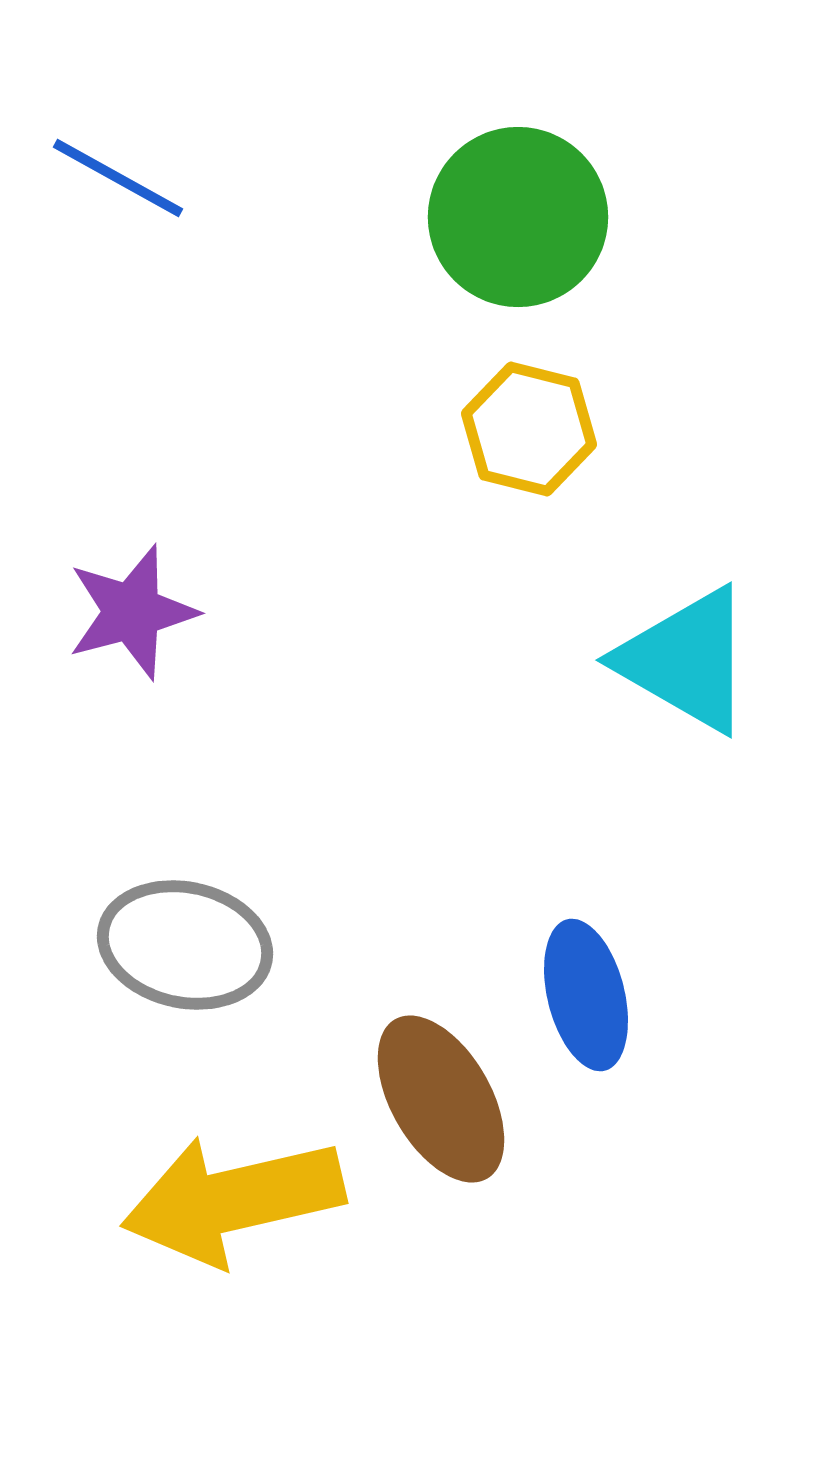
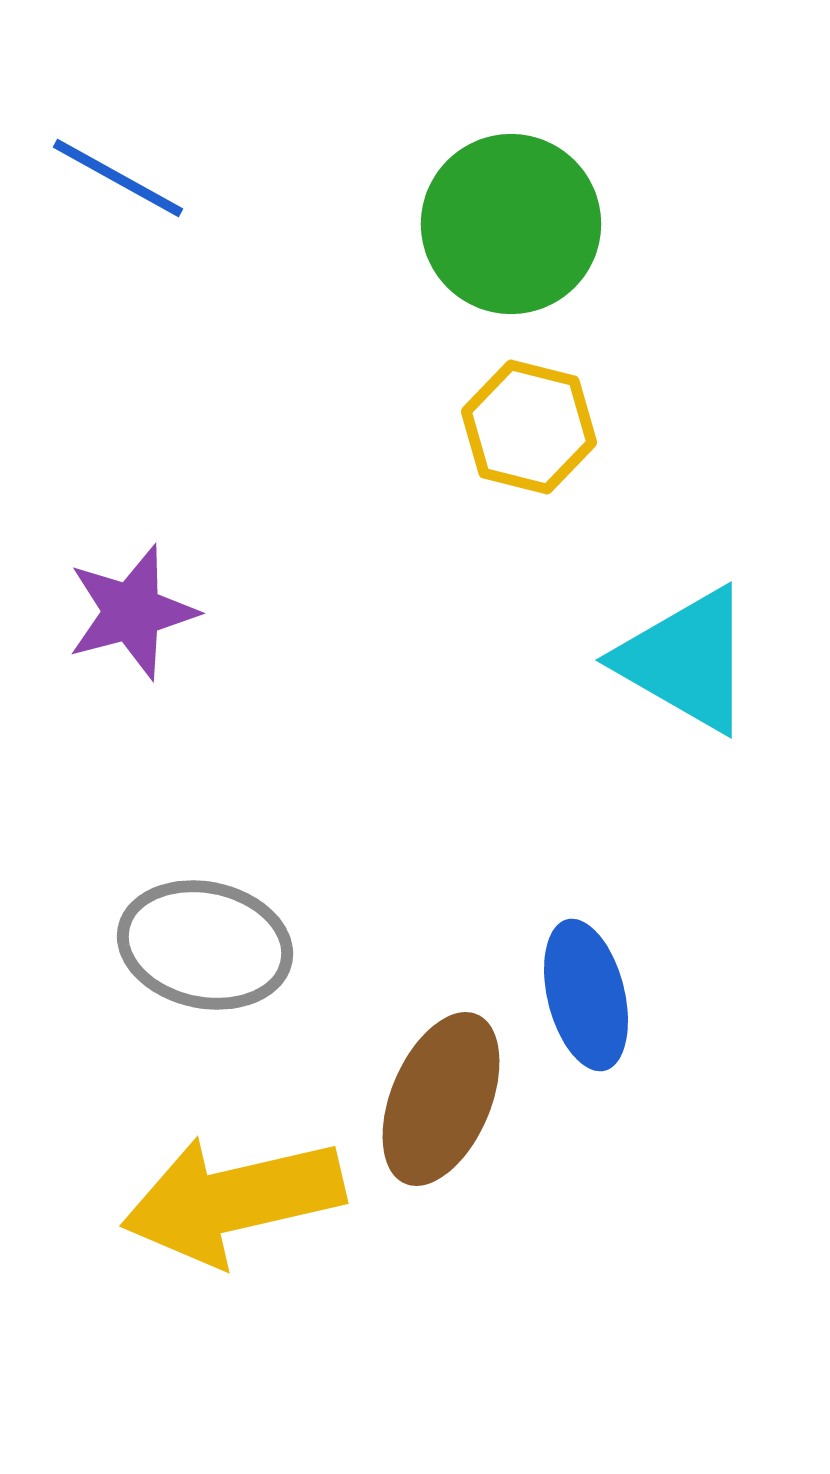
green circle: moved 7 px left, 7 px down
yellow hexagon: moved 2 px up
gray ellipse: moved 20 px right
brown ellipse: rotated 53 degrees clockwise
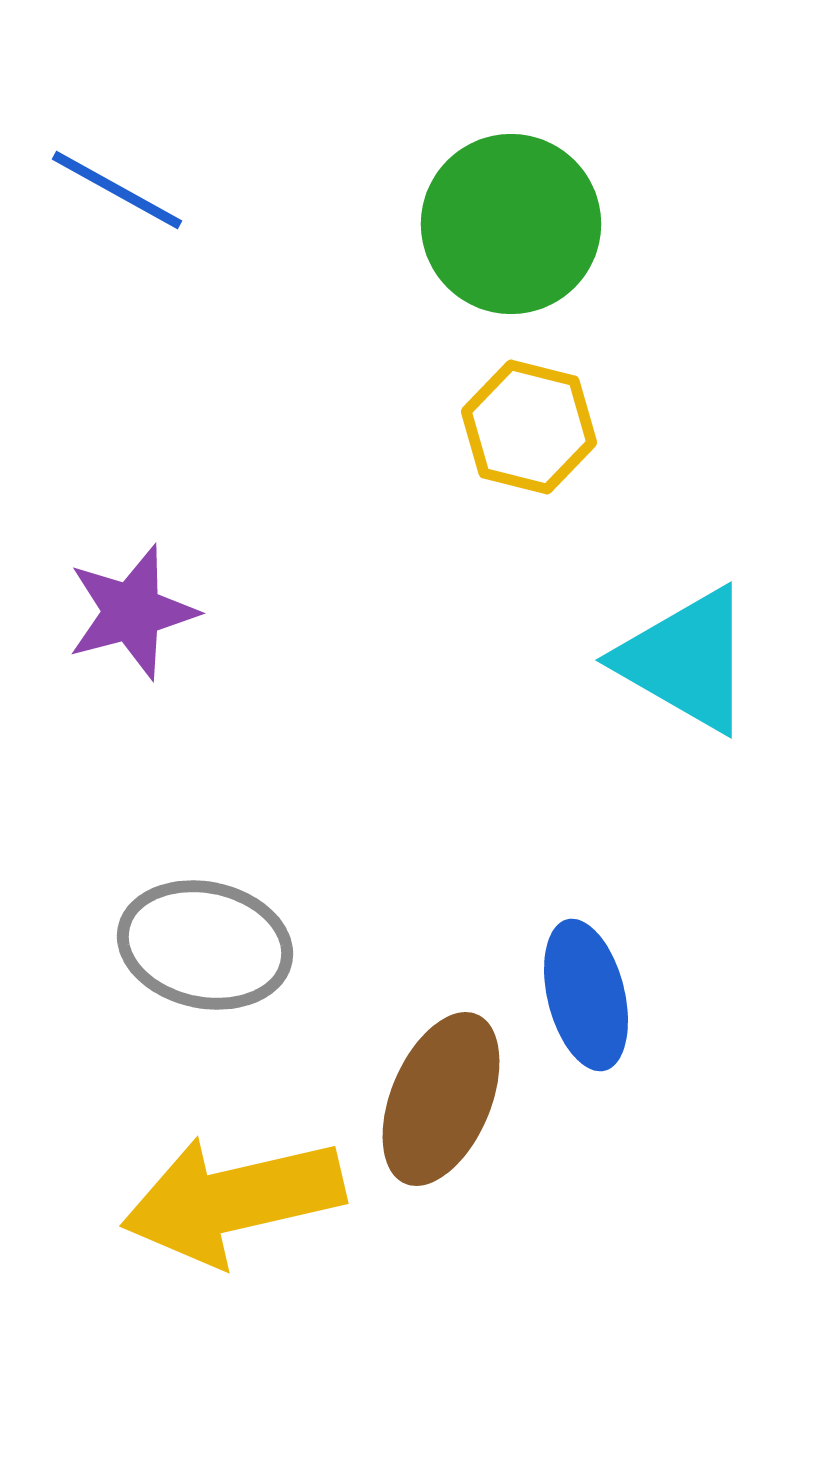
blue line: moved 1 px left, 12 px down
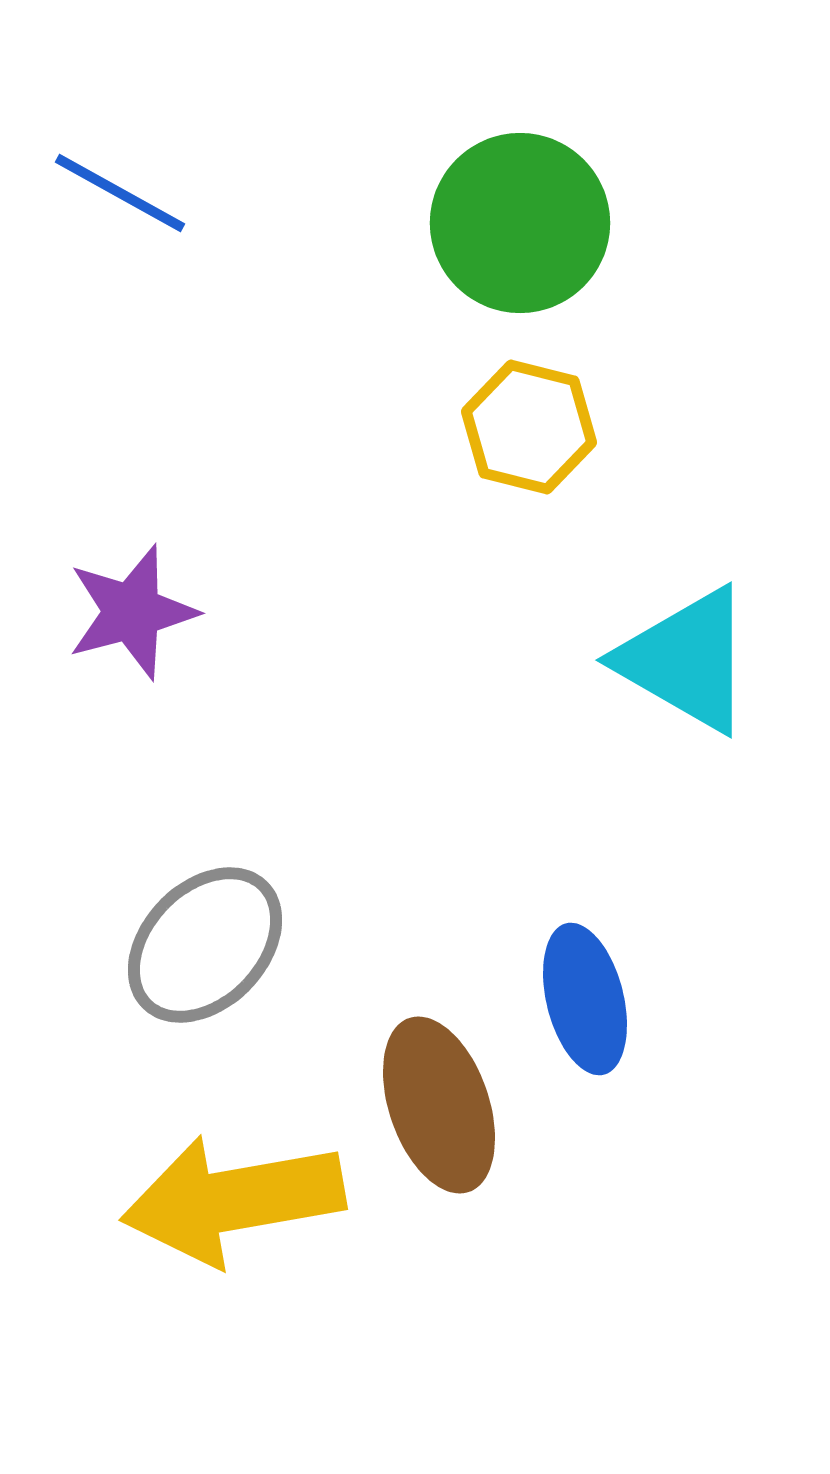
blue line: moved 3 px right, 3 px down
green circle: moved 9 px right, 1 px up
gray ellipse: rotated 58 degrees counterclockwise
blue ellipse: moved 1 px left, 4 px down
brown ellipse: moved 2 px left, 6 px down; rotated 42 degrees counterclockwise
yellow arrow: rotated 3 degrees clockwise
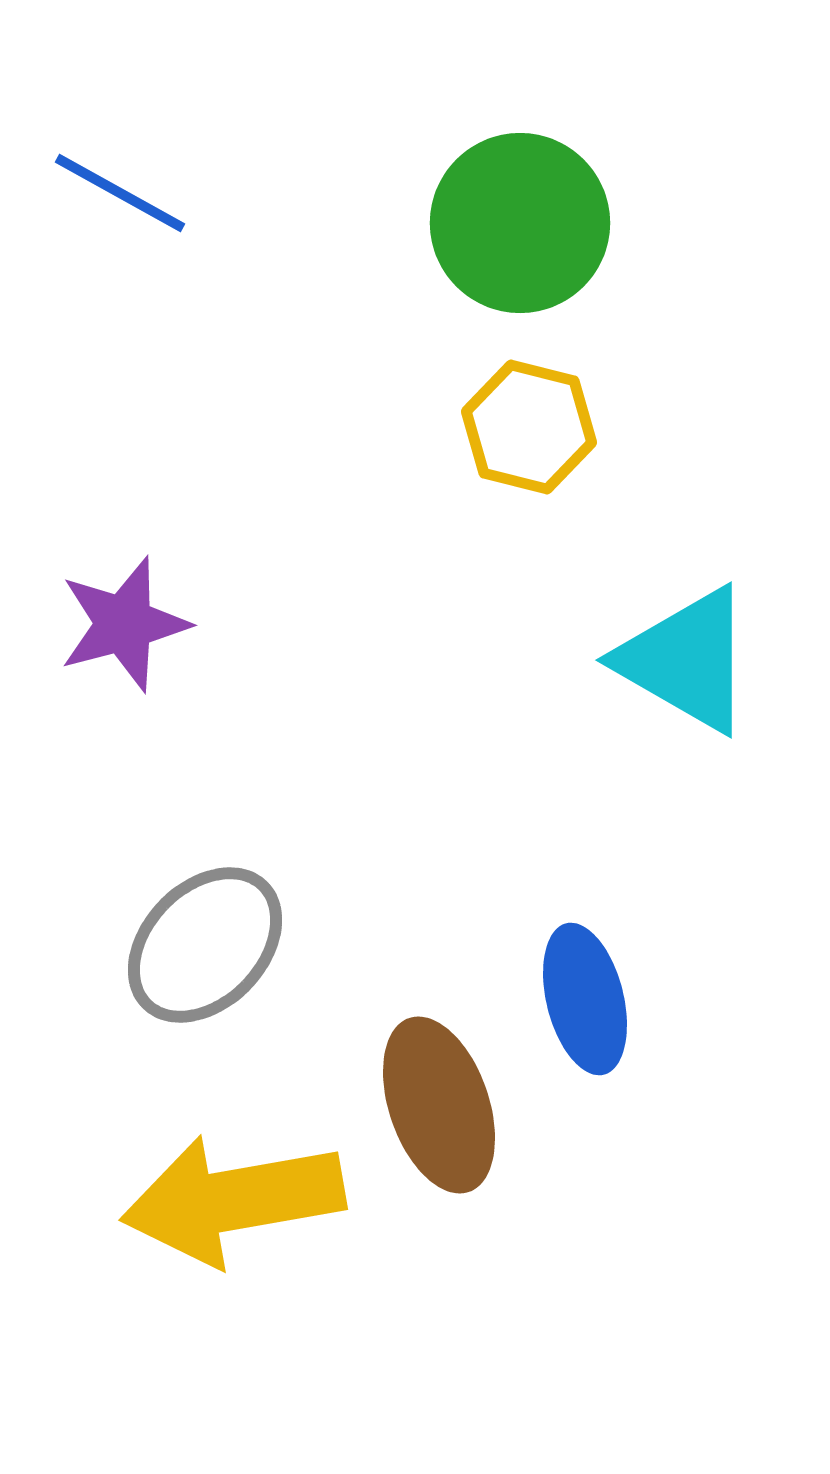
purple star: moved 8 px left, 12 px down
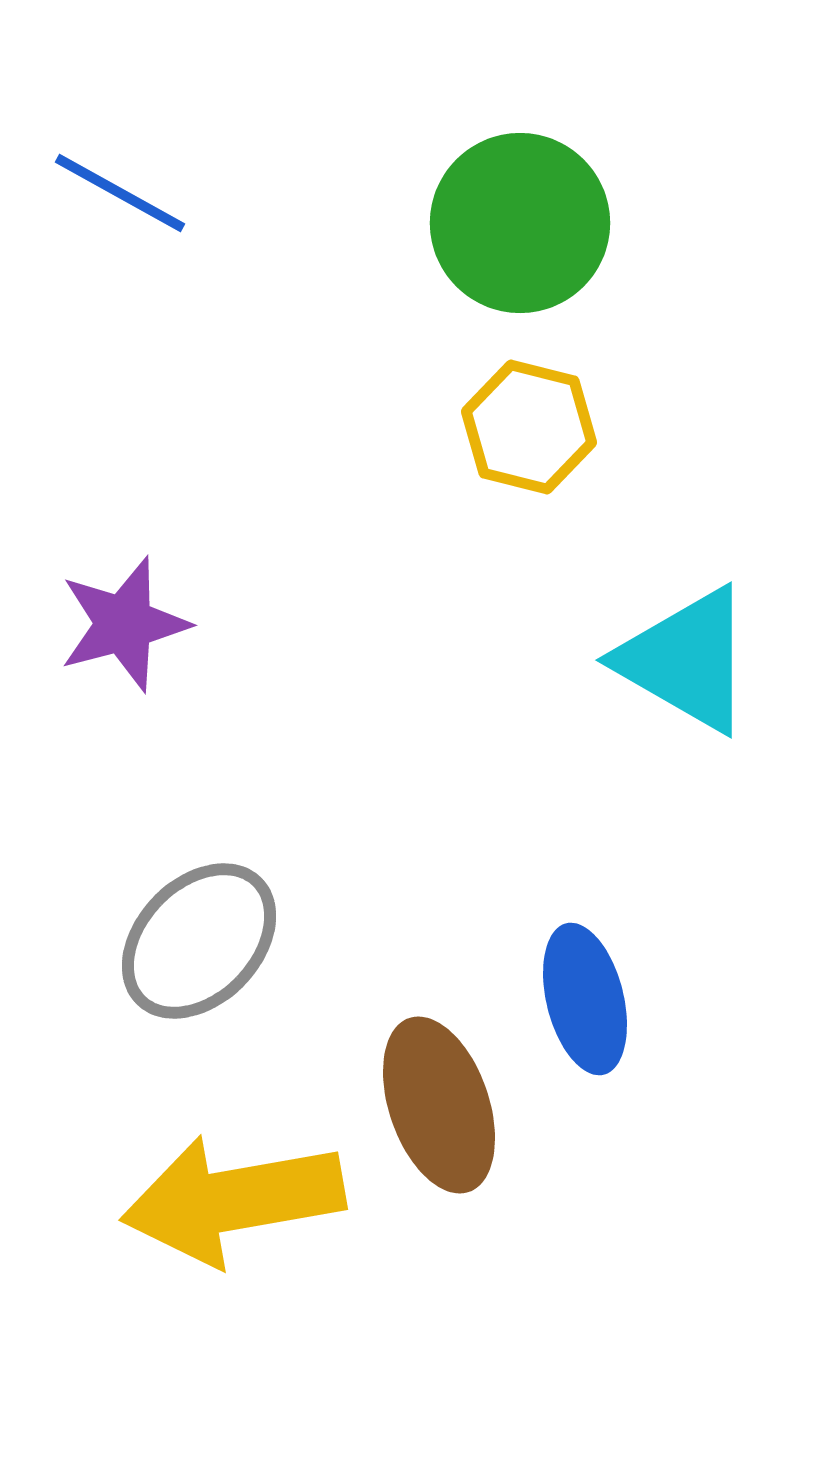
gray ellipse: moved 6 px left, 4 px up
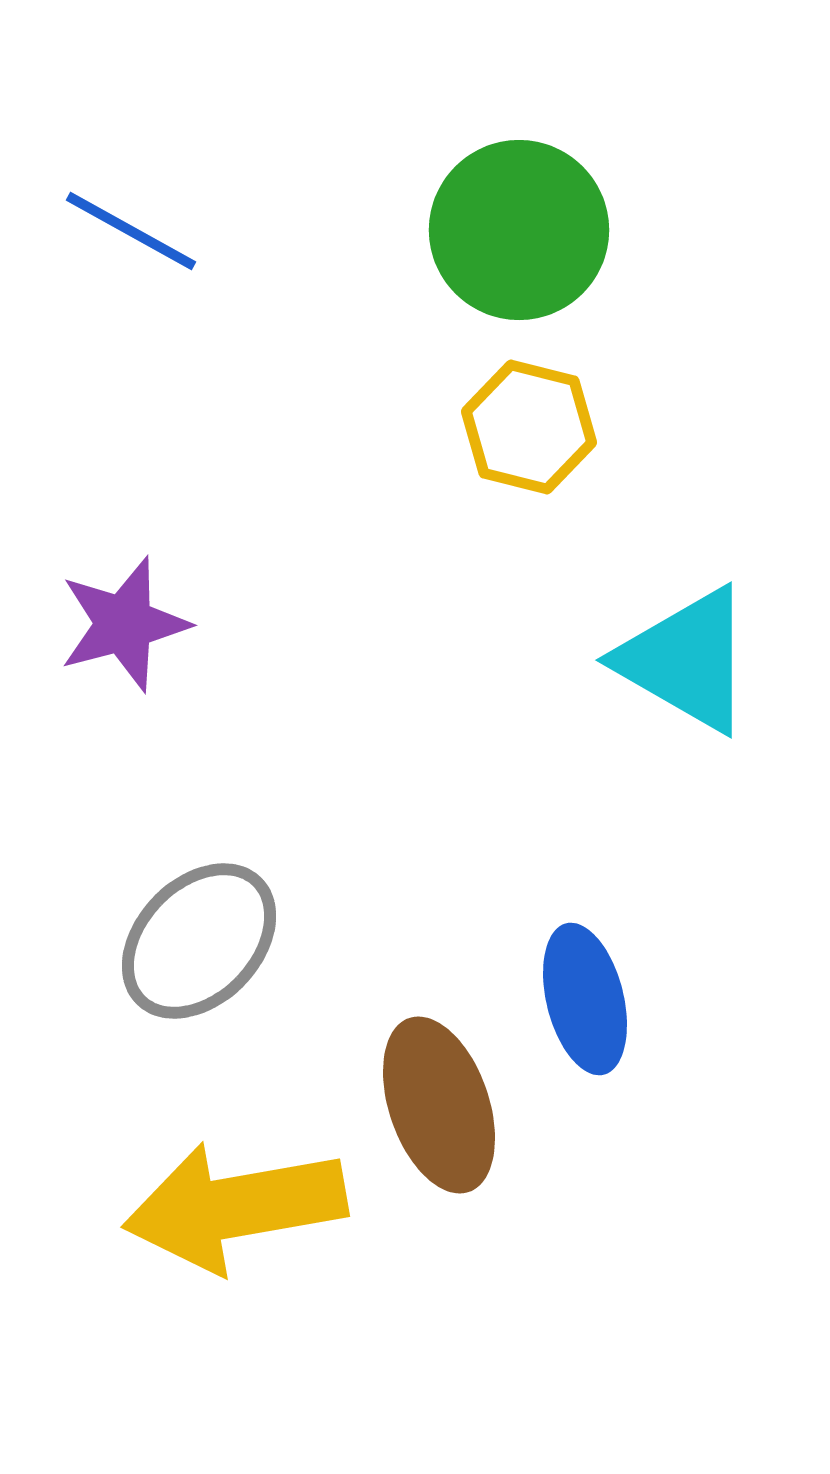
blue line: moved 11 px right, 38 px down
green circle: moved 1 px left, 7 px down
yellow arrow: moved 2 px right, 7 px down
